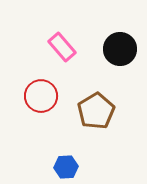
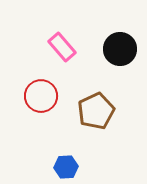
brown pentagon: rotated 6 degrees clockwise
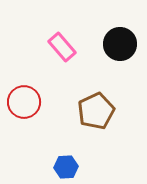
black circle: moved 5 px up
red circle: moved 17 px left, 6 px down
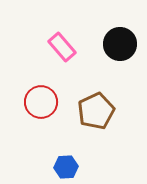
red circle: moved 17 px right
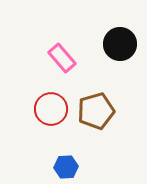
pink rectangle: moved 11 px down
red circle: moved 10 px right, 7 px down
brown pentagon: rotated 9 degrees clockwise
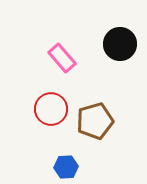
brown pentagon: moved 1 px left, 10 px down
